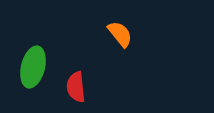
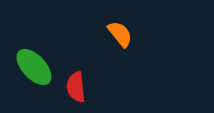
green ellipse: moved 1 px right; rotated 57 degrees counterclockwise
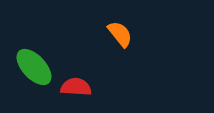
red semicircle: rotated 100 degrees clockwise
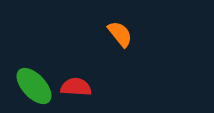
green ellipse: moved 19 px down
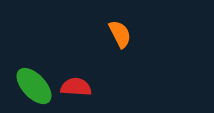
orange semicircle: rotated 12 degrees clockwise
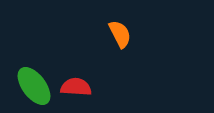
green ellipse: rotated 6 degrees clockwise
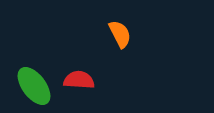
red semicircle: moved 3 px right, 7 px up
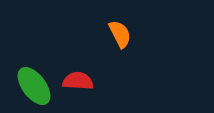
red semicircle: moved 1 px left, 1 px down
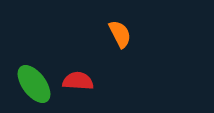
green ellipse: moved 2 px up
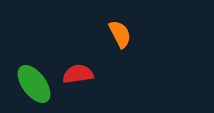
red semicircle: moved 7 px up; rotated 12 degrees counterclockwise
